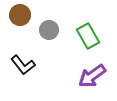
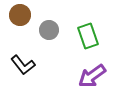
green rectangle: rotated 10 degrees clockwise
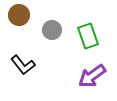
brown circle: moved 1 px left
gray circle: moved 3 px right
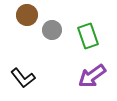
brown circle: moved 8 px right
black L-shape: moved 13 px down
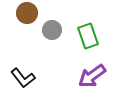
brown circle: moved 2 px up
